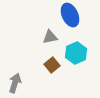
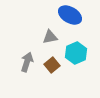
blue ellipse: rotated 35 degrees counterclockwise
gray arrow: moved 12 px right, 21 px up
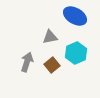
blue ellipse: moved 5 px right, 1 px down
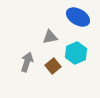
blue ellipse: moved 3 px right, 1 px down
brown square: moved 1 px right, 1 px down
